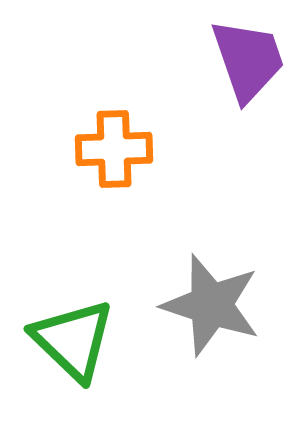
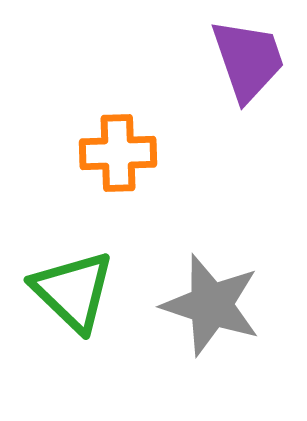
orange cross: moved 4 px right, 4 px down
green triangle: moved 49 px up
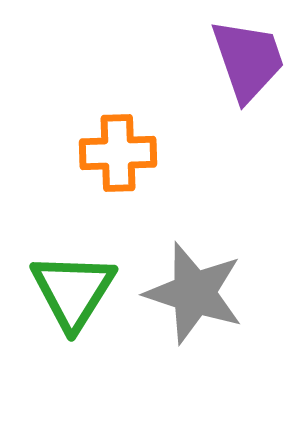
green triangle: rotated 18 degrees clockwise
gray star: moved 17 px left, 12 px up
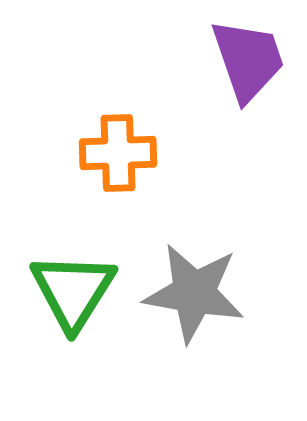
gray star: rotated 8 degrees counterclockwise
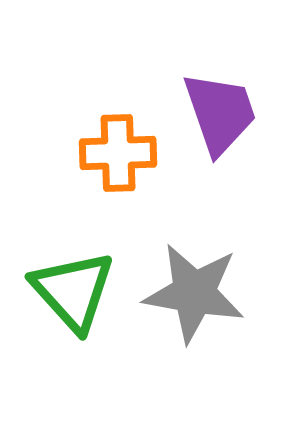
purple trapezoid: moved 28 px left, 53 px down
green triangle: rotated 14 degrees counterclockwise
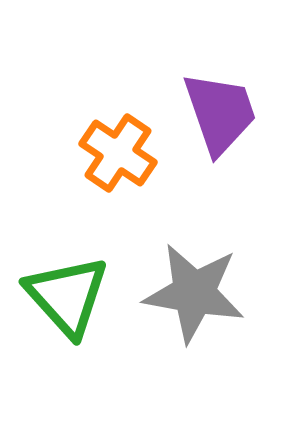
orange cross: rotated 36 degrees clockwise
green triangle: moved 6 px left, 5 px down
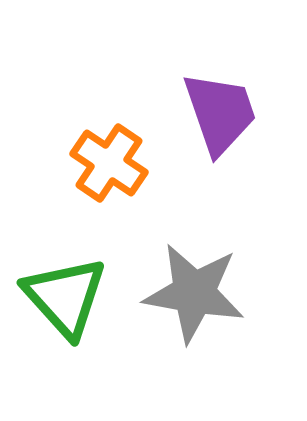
orange cross: moved 9 px left, 10 px down
green triangle: moved 2 px left, 1 px down
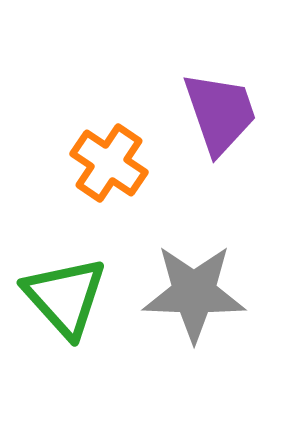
gray star: rotated 8 degrees counterclockwise
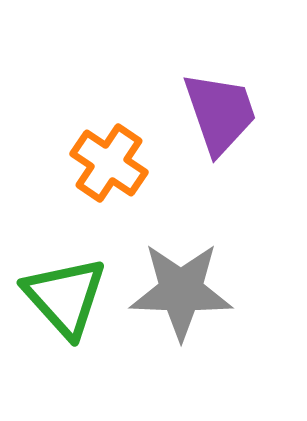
gray star: moved 13 px left, 2 px up
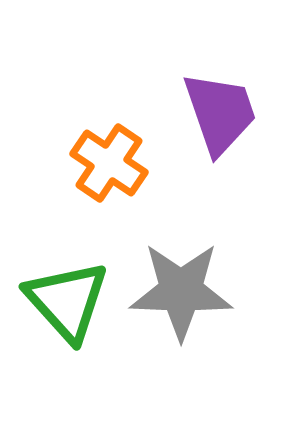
green triangle: moved 2 px right, 4 px down
